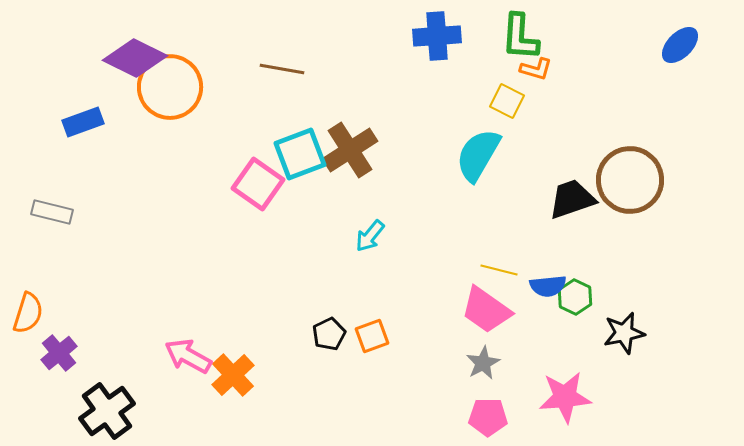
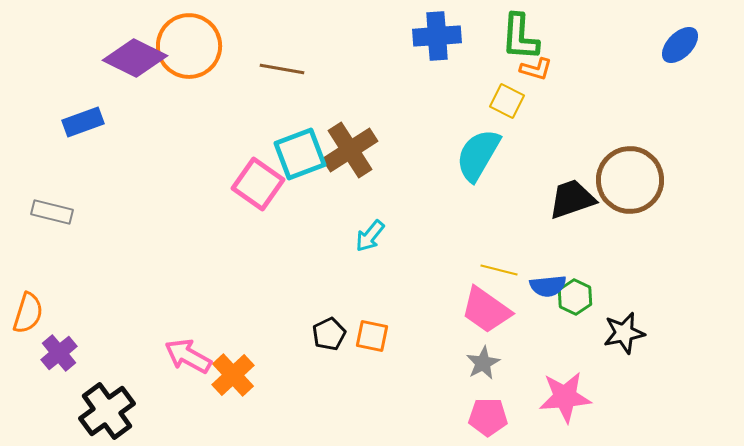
orange circle: moved 19 px right, 41 px up
orange square: rotated 32 degrees clockwise
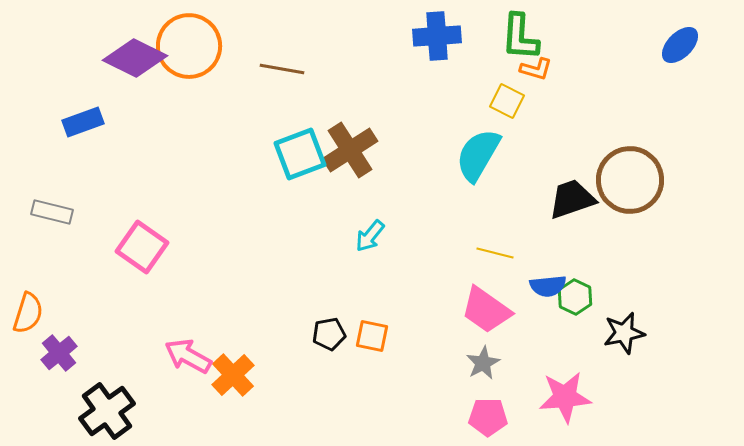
pink square: moved 116 px left, 63 px down
yellow line: moved 4 px left, 17 px up
black pentagon: rotated 16 degrees clockwise
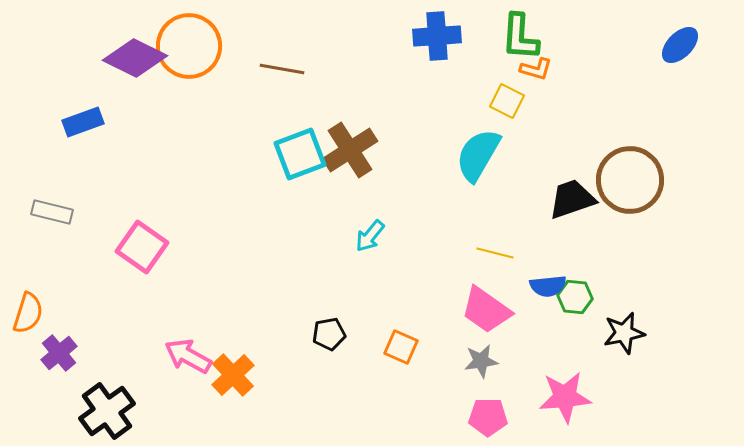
green hexagon: rotated 20 degrees counterclockwise
orange square: moved 29 px right, 11 px down; rotated 12 degrees clockwise
gray star: moved 2 px left, 2 px up; rotated 20 degrees clockwise
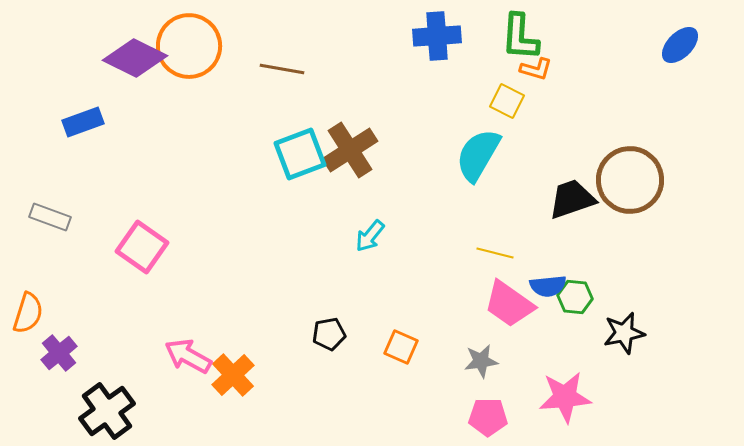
gray rectangle: moved 2 px left, 5 px down; rotated 6 degrees clockwise
pink trapezoid: moved 23 px right, 6 px up
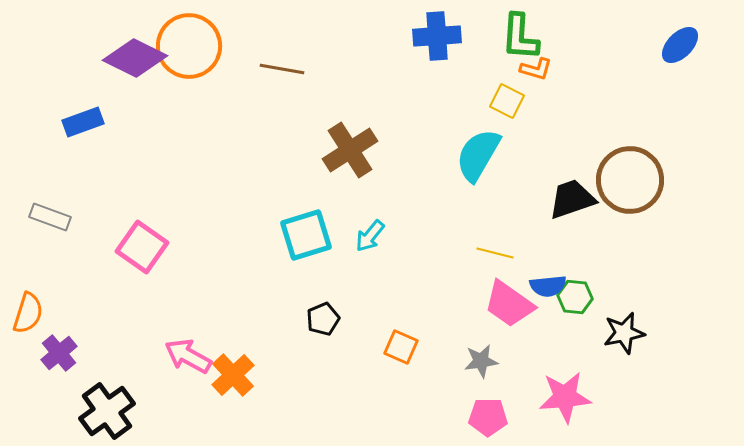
cyan square: moved 6 px right, 81 px down; rotated 4 degrees clockwise
black pentagon: moved 6 px left, 15 px up; rotated 12 degrees counterclockwise
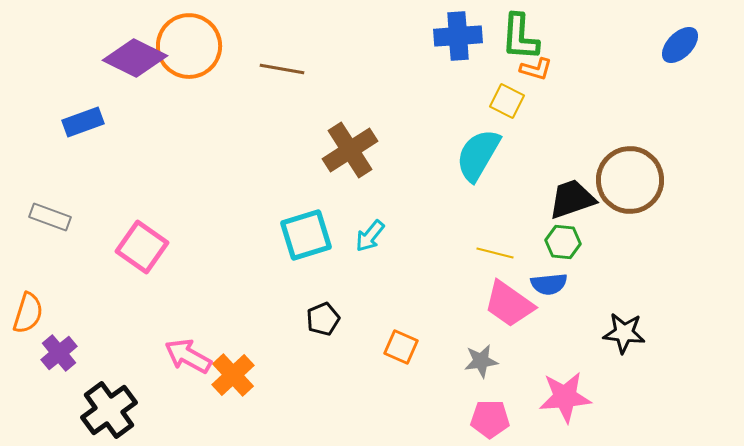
blue cross: moved 21 px right
blue semicircle: moved 1 px right, 2 px up
green hexagon: moved 12 px left, 55 px up
black star: rotated 18 degrees clockwise
black cross: moved 2 px right, 1 px up
pink pentagon: moved 2 px right, 2 px down
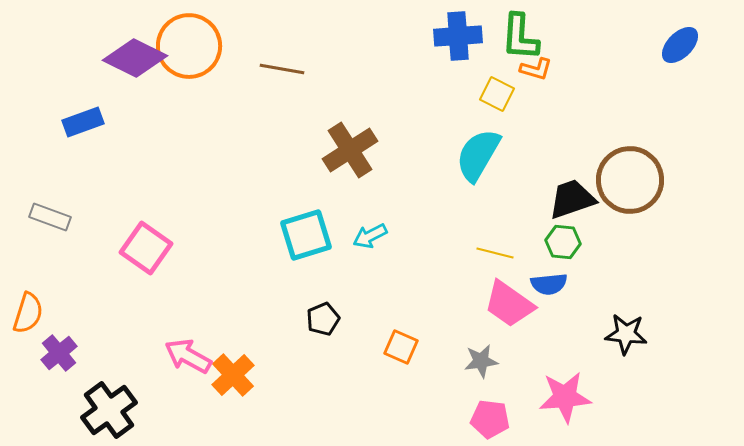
yellow square: moved 10 px left, 7 px up
cyan arrow: rotated 24 degrees clockwise
pink square: moved 4 px right, 1 px down
black star: moved 2 px right, 1 px down
pink pentagon: rotated 6 degrees clockwise
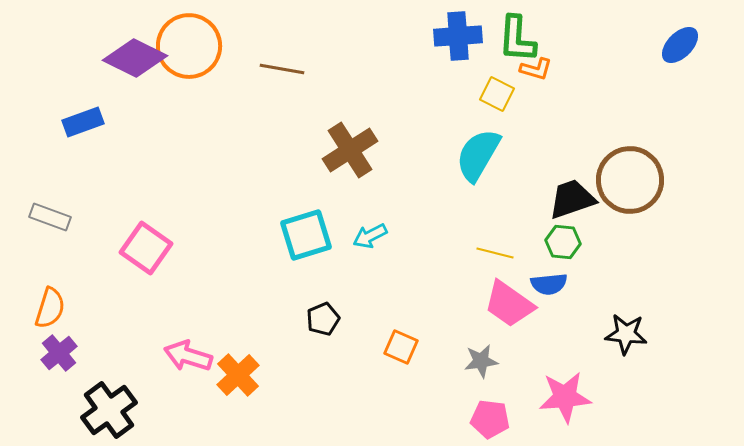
green L-shape: moved 3 px left, 2 px down
orange semicircle: moved 22 px right, 5 px up
pink arrow: rotated 12 degrees counterclockwise
orange cross: moved 5 px right
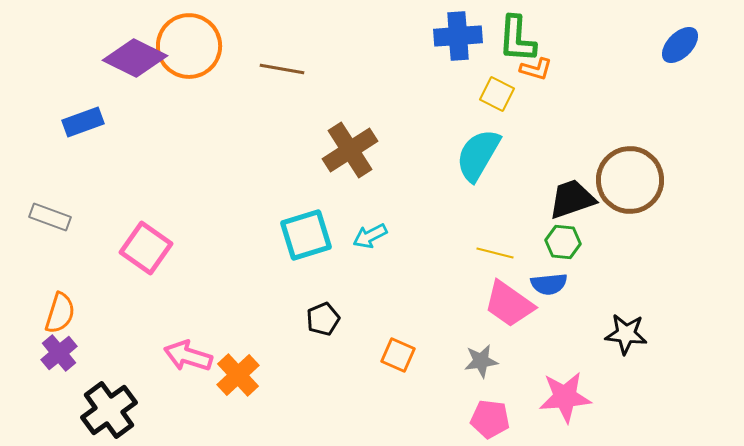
orange semicircle: moved 10 px right, 5 px down
orange square: moved 3 px left, 8 px down
